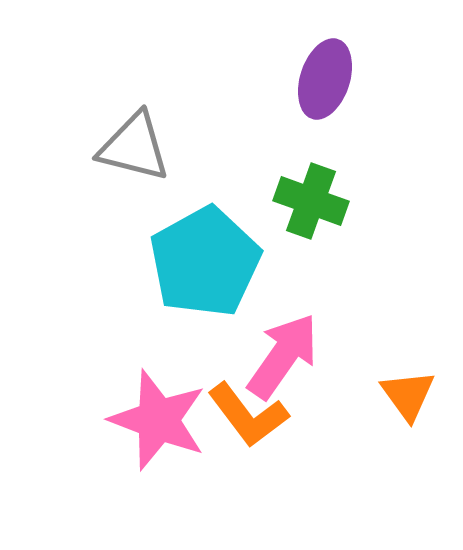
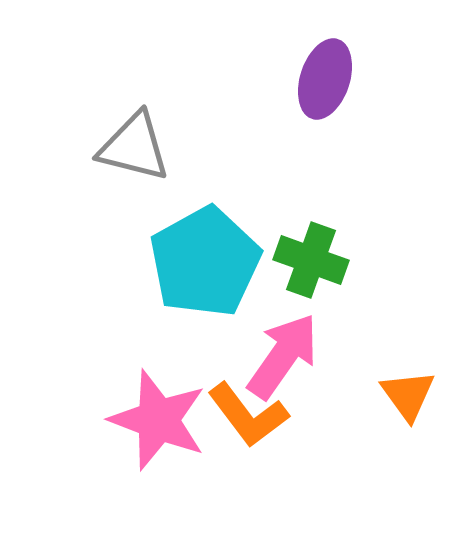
green cross: moved 59 px down
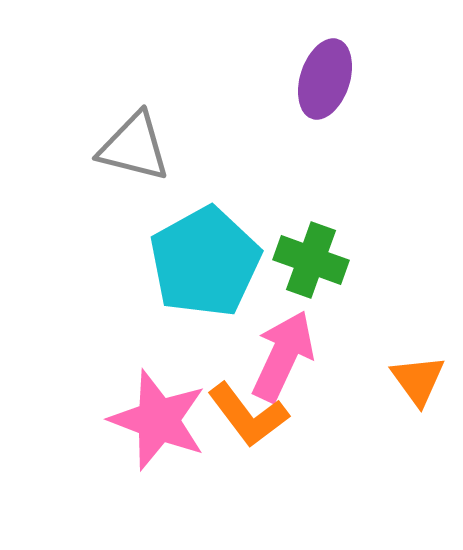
pink arrow: rotated 10 degrees counterclockwise
orange triangle: moved 10 px right, 15 px up
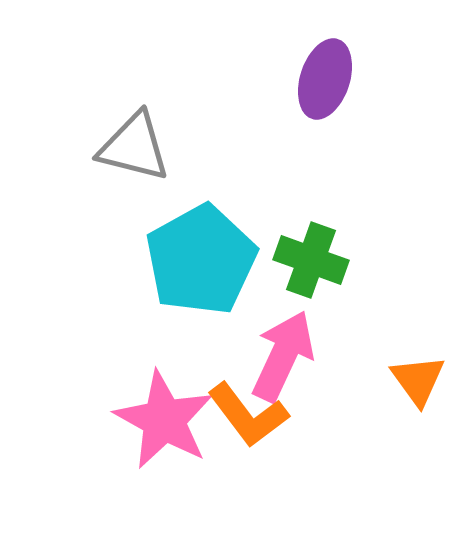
cyan pentagon: moved 4 px left, 2 px up
pink star: moved 6 px right; rotated 8 degrees clockwise
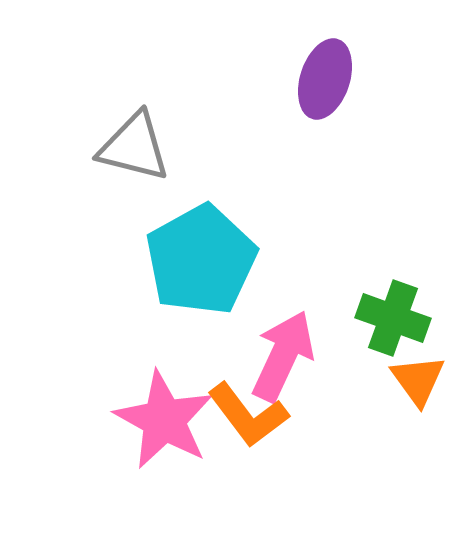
green cross: moved 82 px right, 58 px down
